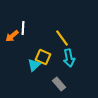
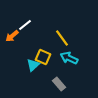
white line: moved 2 px right, 3 px up; rotated 48 degrees clockwise
cyan arrow: rotated 126 degrees clockwise
cyan triangle: moved 1 px left
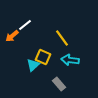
cyan arrow: moved 1 px right, 2 px down; rotated 18 degrees counterclockwise
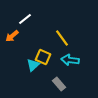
white line: moved 6 px up
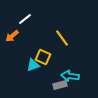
cyan arrow: moved 16 px down
cyan triangle: rotated 24 degrees clockwise
gray rectangle: moved 1 px right, 1 px down; rotated 64 degrees counterclockwise
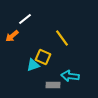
gray rectangle: moved 7 px left; rotated 16 degrees clockwise
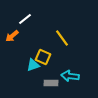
gray rectangle: moved 2 px left, 2 px up
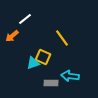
cyan triangle: moved 2 px up
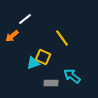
cyan arrow: moved 2 px right; rotated 30 degrees clockwise
